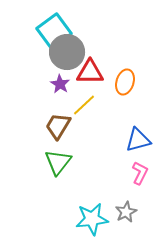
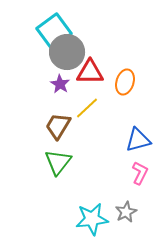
yellow line: moved 3 px right, 3 px down
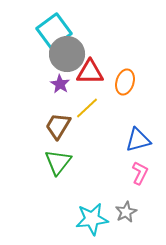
gray circle: moved 2 px down
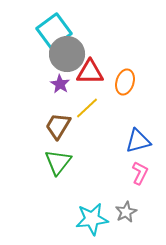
blue triangle: moved 1 px down
